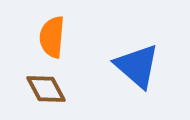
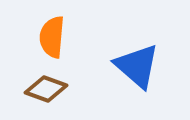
brown diamond: rotated 42 degrees counterclockwise
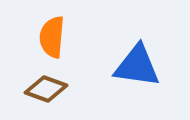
blue triangle: rotated 33 degrees counterclockwise
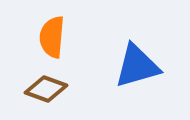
blue triangle: rotated 24 degrees counterclockwise
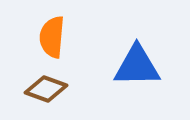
blue triangle: rotated 15 degrees clockwise
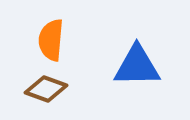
orange semicircle: moved 1 px left, 3 px down
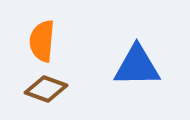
orange semicircle: moved 9 px left, 1 px down
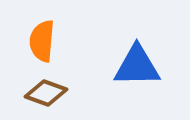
brown diamond: moved 4 px down
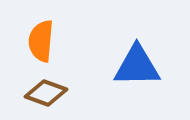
orange semicircle: moved 1 px left
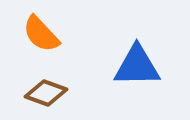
orange semicircle: moved 7 px up; rotated 48 degrees counterclockwise
